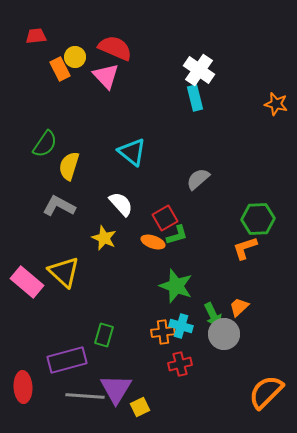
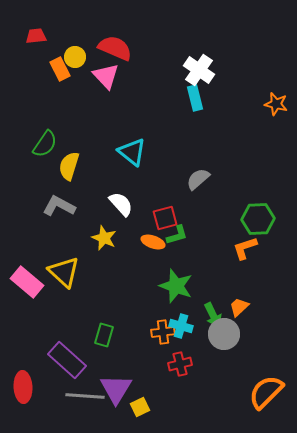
red square: rotated 15 degrees clockwise
purple rectangle: rotated 57 degrees clockwise
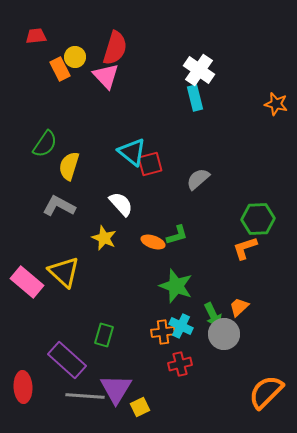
red semicircle: rotated 84 degrees clockwise
red square: moved 15 px left, 54 px up
cyan cross: rotated 10 degrees clockwise
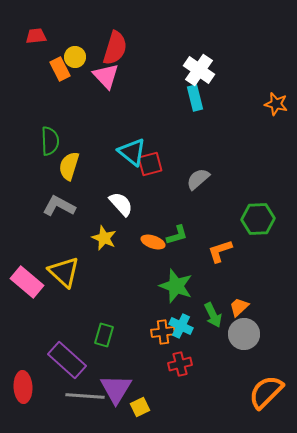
green semicircle: moved 5 px right, 3 px up; rotated 36 degrees counterclockwise
orange L-shape: moved 25 px left, 3 px down
gray circle: moved 20 px right
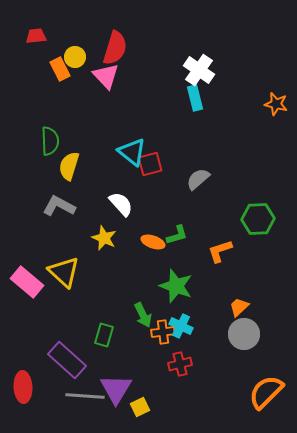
green arrow: moved 70 px left
